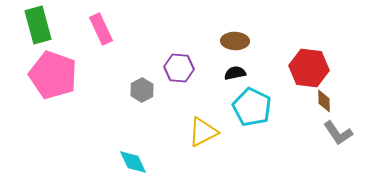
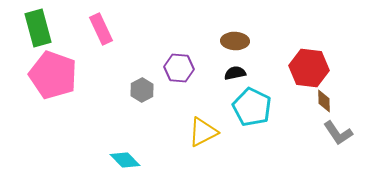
green rectangle: moved 3 px down
cyan diamond: moved 8 px left, 2 px up; rotated 20 degrees counterclockwise
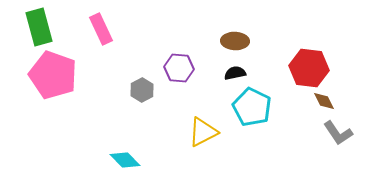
green rectangle: moved 1 px right, 1 px up
brown diamond: rotated 25 degrees counterclockwise
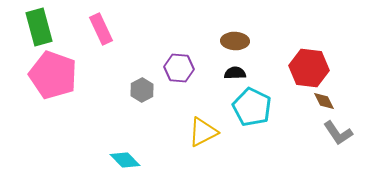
black semicircle: rotated 10 degrees clockwise
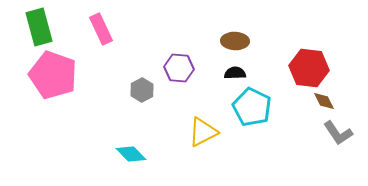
cyan diamond: moved 6 px right, 6 px up
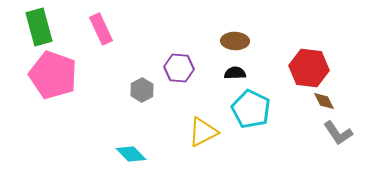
cyan pentagon: moved 1 px left, 2 px down
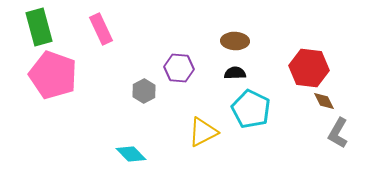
gray hexagon: moved 2 px right, 1 px down
gray L-shape: rotated 64 degrees clockwise
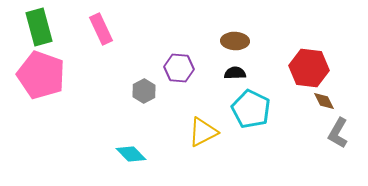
pink pentagon: moved 12 px left
